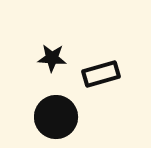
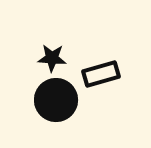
black circle: moved 17 px up
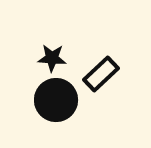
black rectangle: rotated 27 degrees counterclockwise
